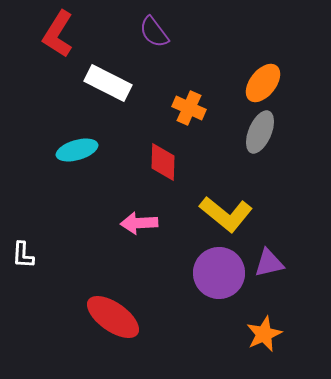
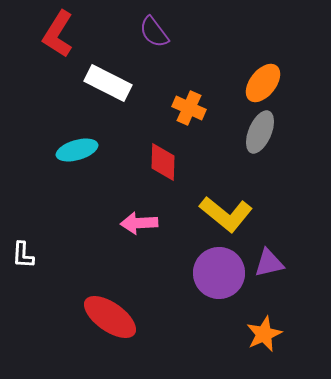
red ellipse: moved 3 px left
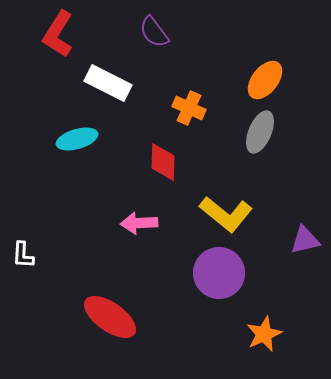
orange ellipse: moved 2 px right, 3 px up
cyan ellipse: moved 11 px up
purple triangle: moved 36 px right, 23 px up
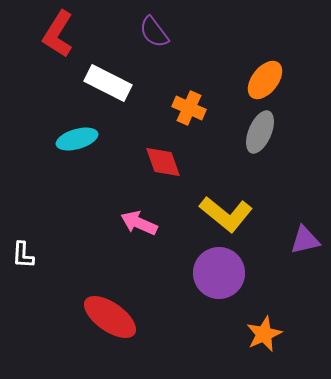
red diamond: rotated 21 degrees counterclockwise
pink arrow: rotated 27 degrees clockwise
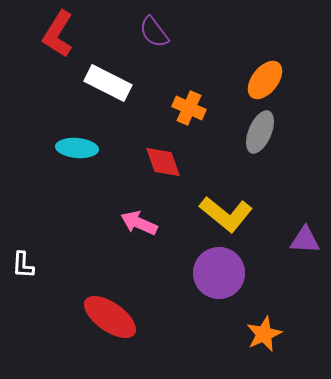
cyan ellipse: moved 9 px down; rotated 21 degrees clockwise
purple triangle: rotated 16 degrees clockwise
white L-shape: moved 10 px down
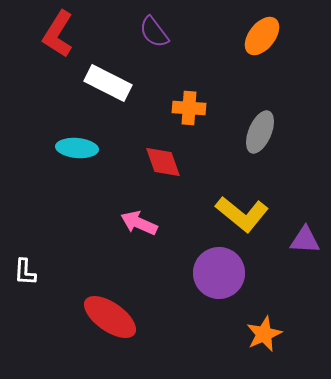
orange ellipse: moved 3 px left, 44 px up
orange cross: rotated 20 degrees counterclockwise
yellow L-shape: moved 16 px right
white L-shape: moved 2 px right, 7 px down
